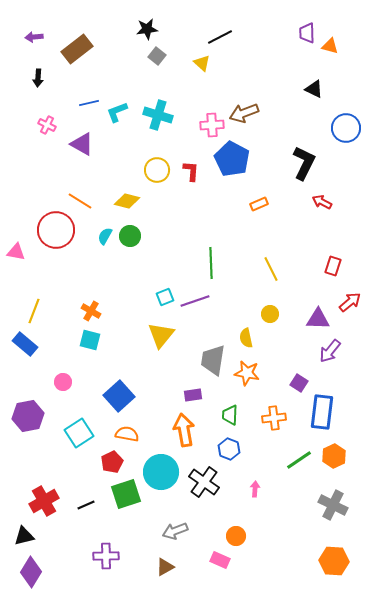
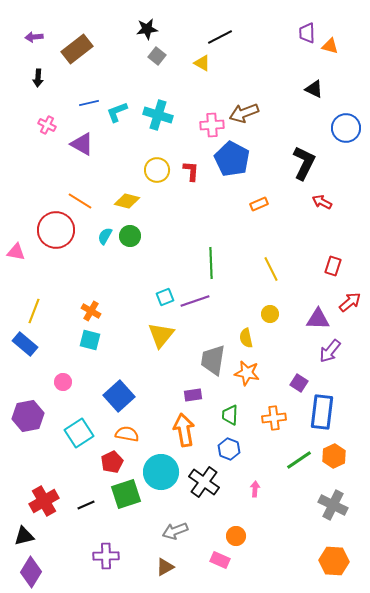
yellow triangle at (202, 63): rotated 12 degrees counterclockwise
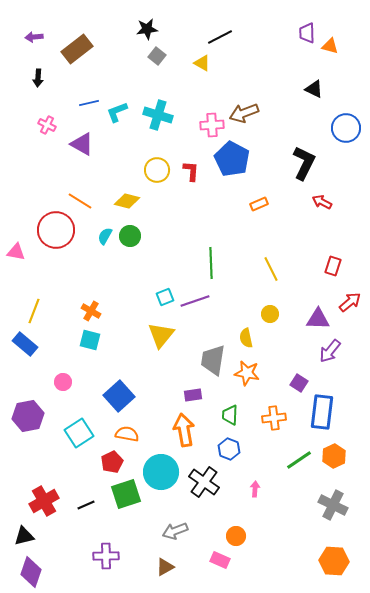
purple diamond at (31, 572): rotated 12 degrees counterclockwise
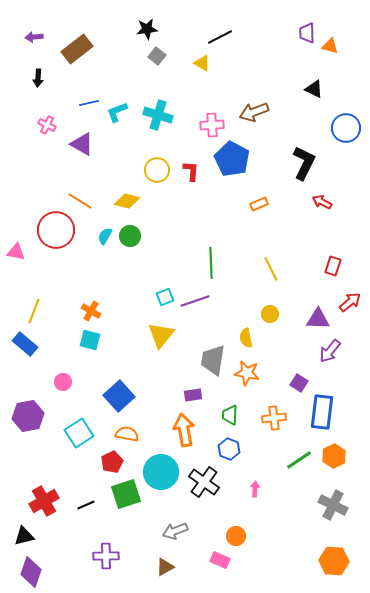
brown arrow at (244, 113): moved 10 px right, 1 px up
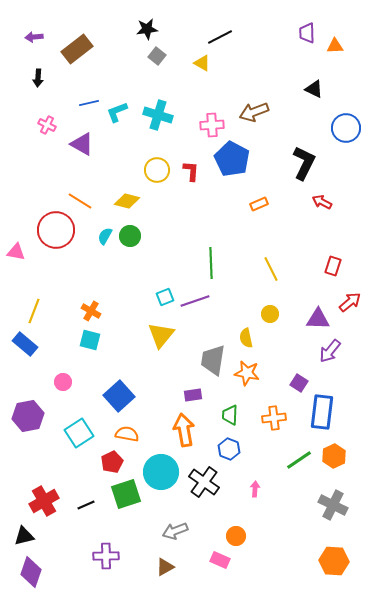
orange triangle at (330, 46): moved 5 px right; rotated 18 degrees counterclockwise
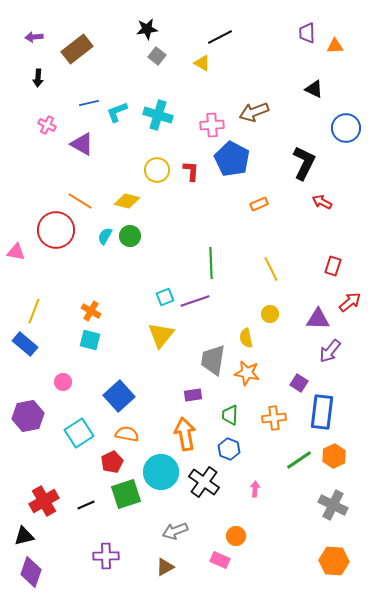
orange arrow at (184, 430): moved 1 px right, 4 px down
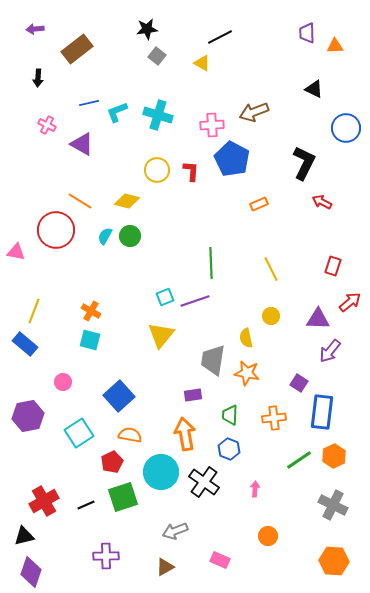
purple arrow at (34, 37): moved 1 px right, 8 px up
yellow circle at (270, 314): moved 1 px right, 2 px down
orange semicircle at (127, 434): moved 3 px right, 1 px down
green square at (126, 494): moved 3 px left, 3 px down
orange circle at (236, 536): moved 32 px right
